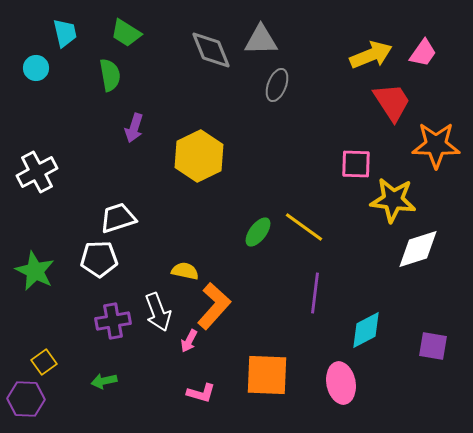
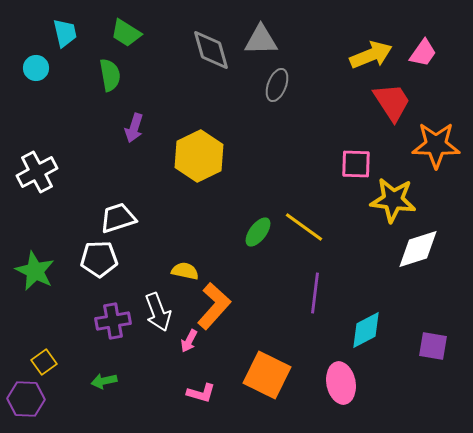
gray diamond: rotated 6 degrees clockwise
orange square: rotated 24 degrees clockwise
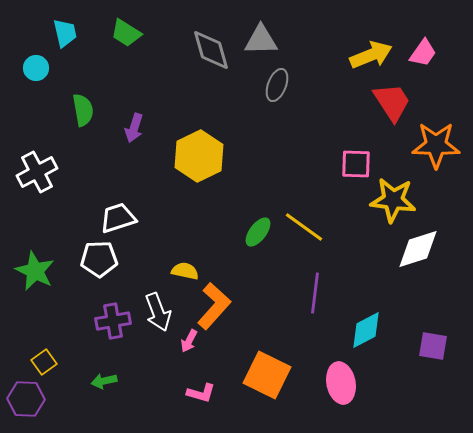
green semicircle: moved 27 px left, 35 px down
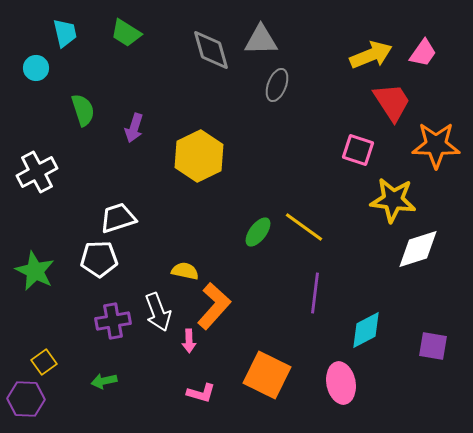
green semicircle: rotated 8 degrees counterclockwise
pink square: moved 2 px right, 14 px up; rotated 16 degrees clockwise
pink arrow: rotated 30 degrees counterclockwise
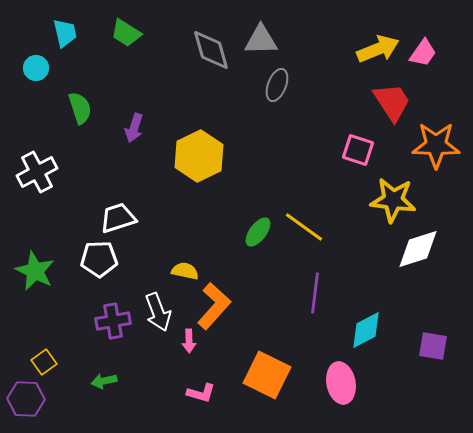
yellow arrow: moved 7 px right, 6 px up
green semicircle: moved 3 px left, 2 px up
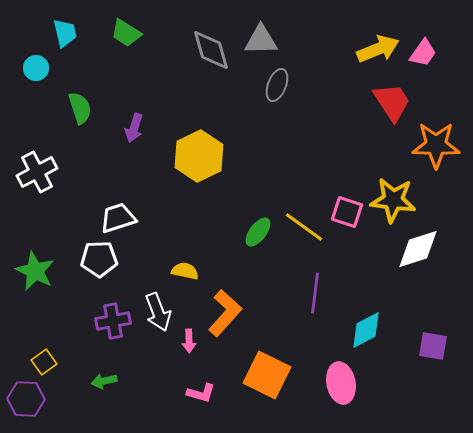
pink square: moved 11 px left, 62 px down
orange L-shape: moved 11 px right, 7 px down
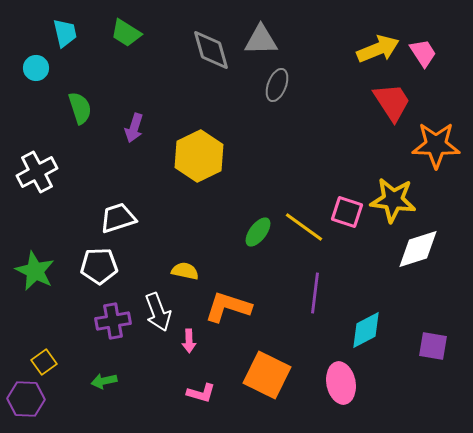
pink trapezoid: rotated 68 degrees counterclockwise
white pentagon: moved 7 px down
orange L-shape: moved 3 px right, 6 px up; rotated 114 degrees counterclockwise
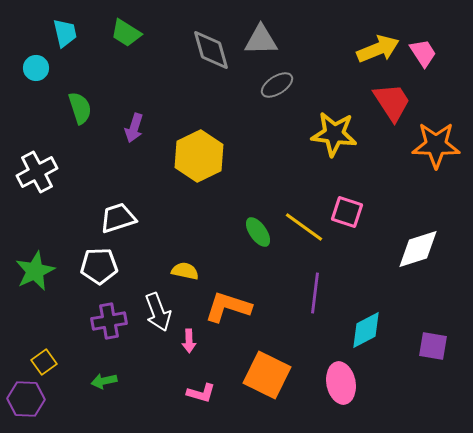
gray ellipse: rotated 36 degrees clockwise
yellow star: moved 59 px left, 66 px up
green ellipse: rotated 72 degrees counterclockwise
green star: rotated 21 degrees clockwise
purple cross: moved 4 px left
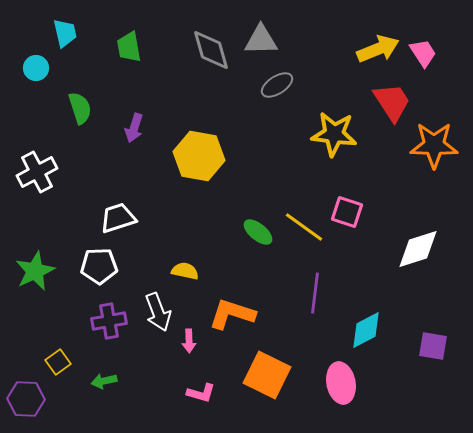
green trapezoid: moved 3 px right, 14 px down; rotated 48 degrees clockwise
orange star: moved 2 px left
yellow hexagon: rotated 24 degrees counterclockwise
green ellipse: rotated 16 degrees counterclockwise
orange L-shape: moved 4 px right, 7 px down
yellow square: moved 14 px right
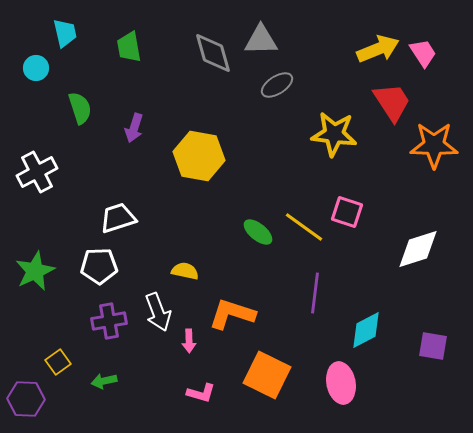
gray diamond: moved 2 px right, 3 px down
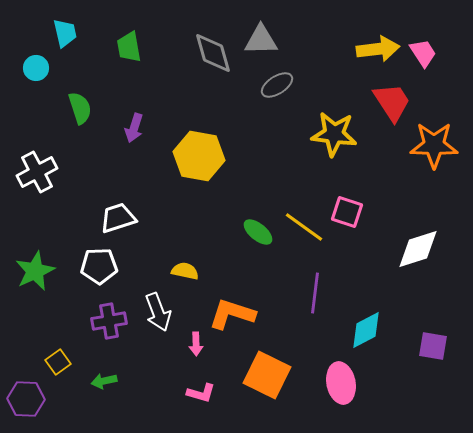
yellow arrow: rotated 15 degrees clockwise
pink arrow: moved 7 px right, 3 px down
